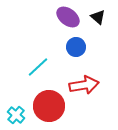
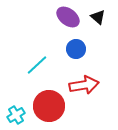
blue circle: moved 2 px down
cyan line: moved 1 px left, 2 px up
cyan cross: rotated 18 degrees clockwise
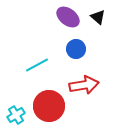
cyan line: rotated 15 degrees clockwise
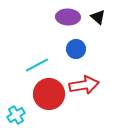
purple ellipse: rotated 35 degrees counterclockwise
red circle: moved 12 px up
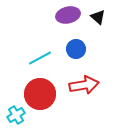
purple ellipse: moved 2 px up; rotated 15 degrees counterclockwise
cyan line: moved 3 px right, 7 px up
red circle: moved 9 px left
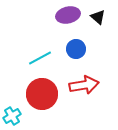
red circle: moved 2 px right
cyan cross: moved 4 px left, 1 px down
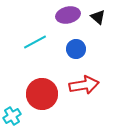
cyan line: moved 5 px left, 16 px up
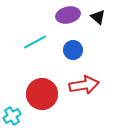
blue circle: moved 3 px left, 1 px down
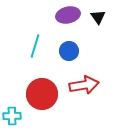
black triangle: rotated 14 degrees clockwise
cyan line: moved 4 px down; rotated 45 degrees counterclockwise
blue circle: moved 4 px left, 1 px down
cyan cross: rotated 30 degrees clockwise
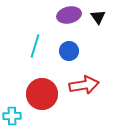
purple ellipse: moved 1 px right
